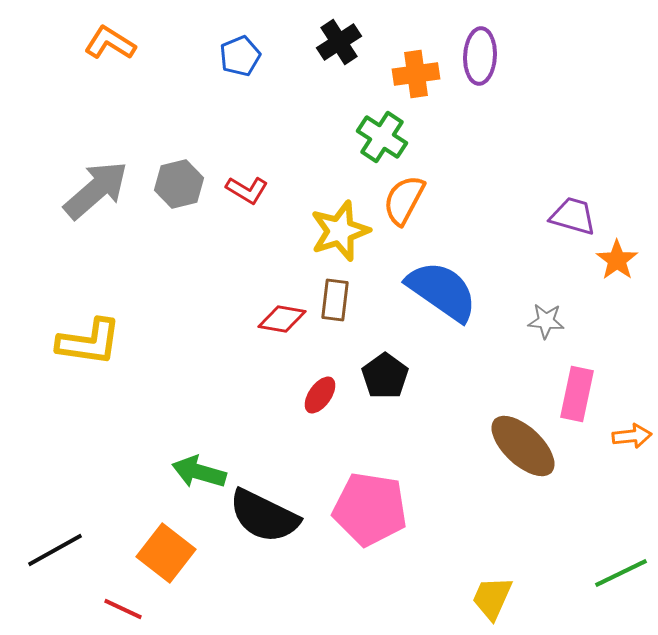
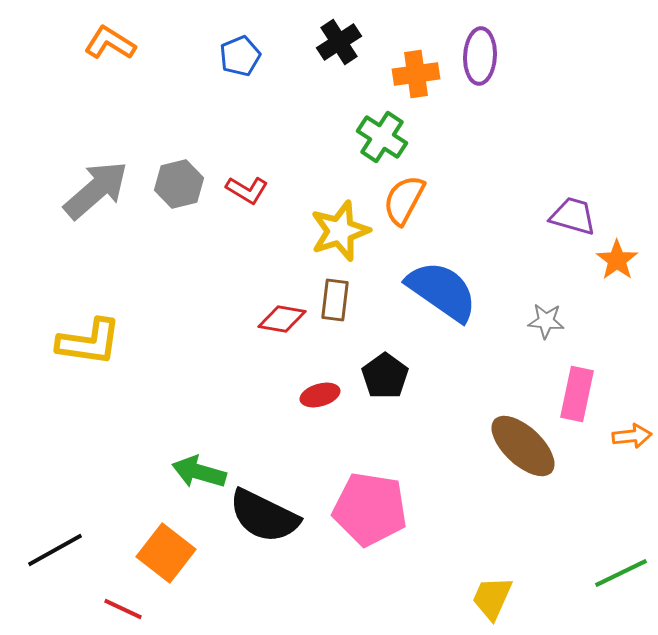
red ellipse: rotated 39 degrees clockwise
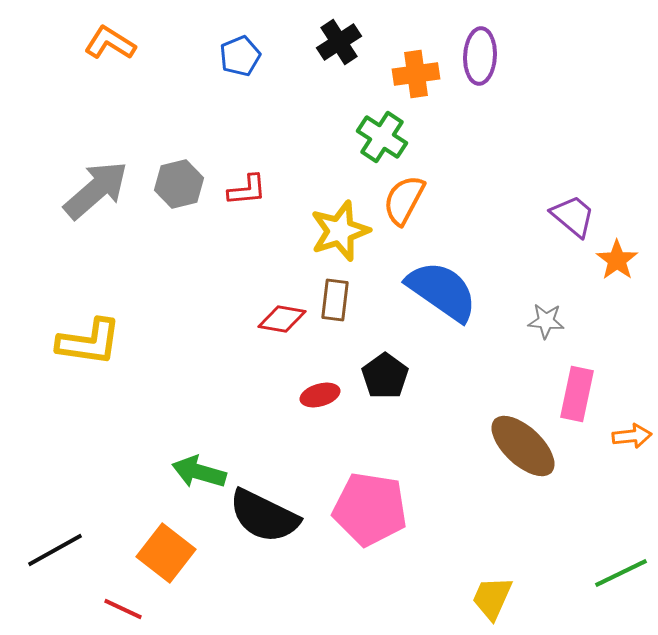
red L-shape: rotated 36 degrees counterclockwise
purple trapezoid: rotated 24 degrees clockwise
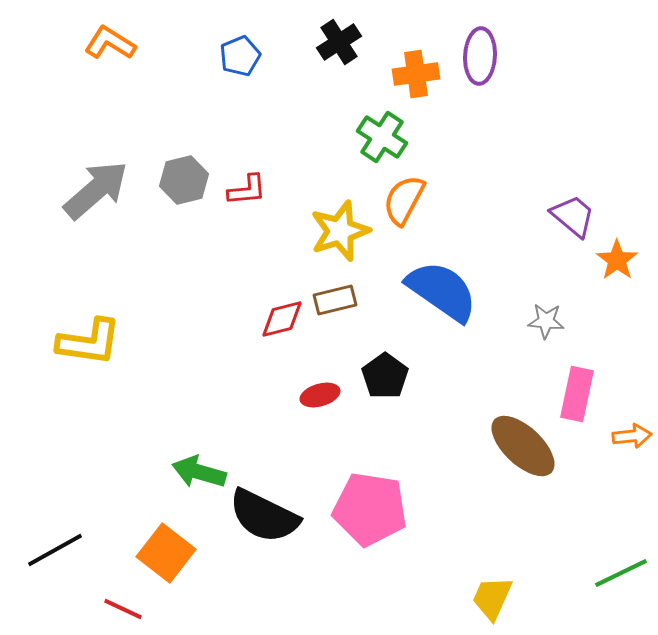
gray hexagon: moved 5 px right, 4 px up
brown rectangle: rotated 69 degrees clockwise
red diamond: rotated 24 degrees counterclockwise
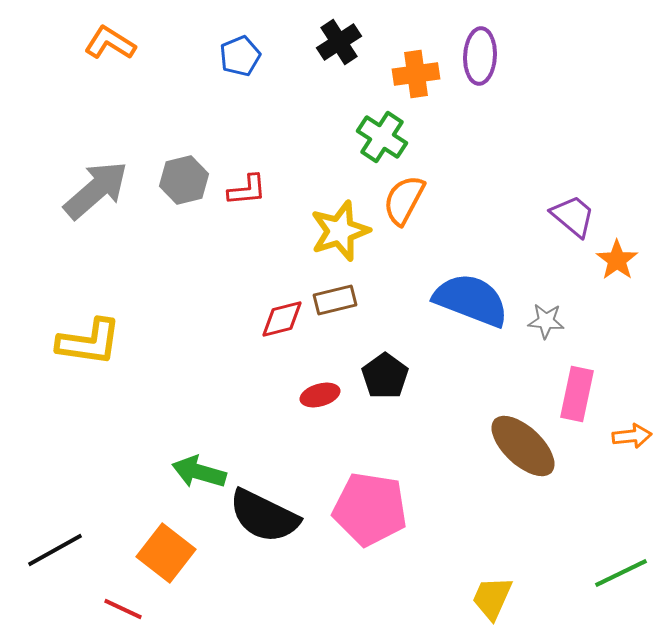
blue semicircle: moved 29 px right, 9 px down; rotated 14 degrees counterclockwise
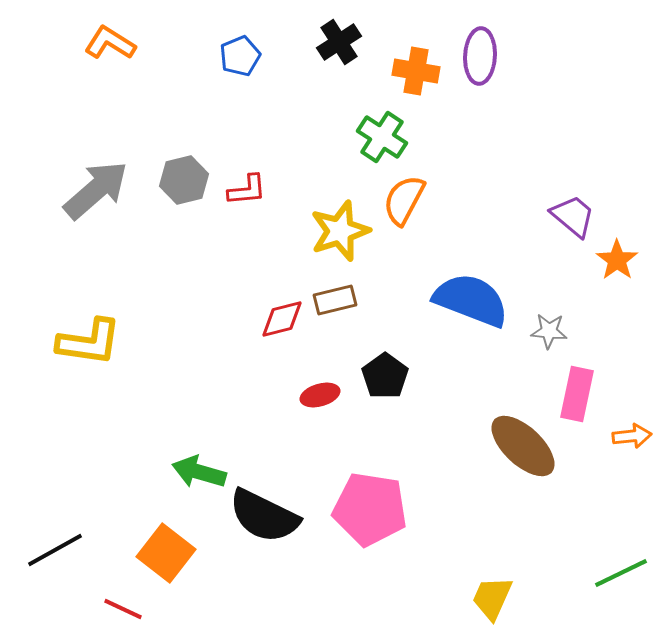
orange cross: moved 3 px up; rotated 18 degrees clockwise
gray star: moved 3 px right, 10 px down
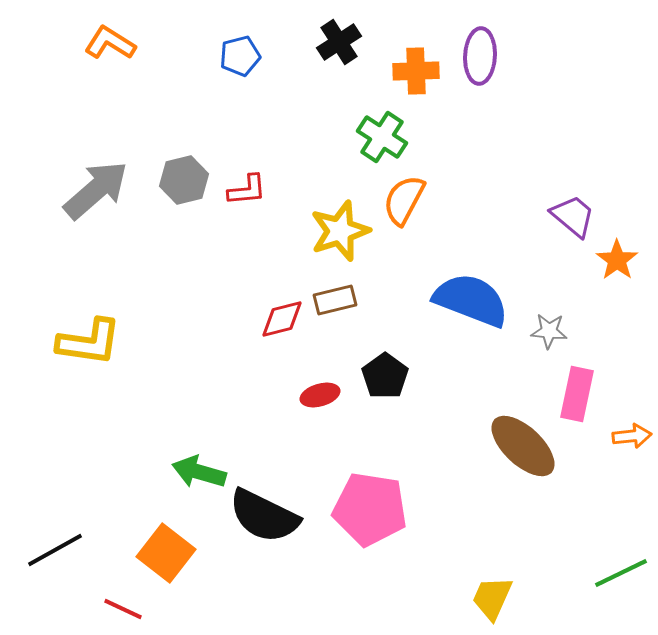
blue pentagon: rotated 9 degrees clockwise
orange cross: rotated 12 degrees counterclockwise
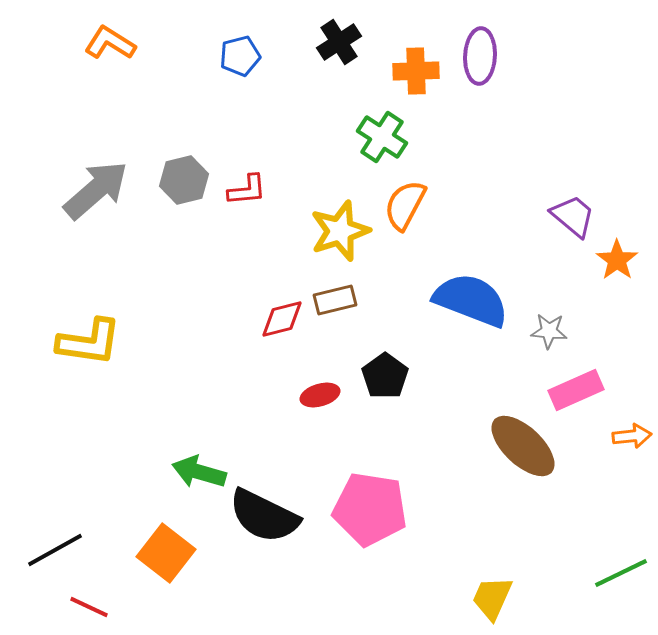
orange semicircle: moved 1 px right, 5 px down
pink rectangle: moved 1 px left, 4 px up; rotated 54 degrees clockwise
red line: moved 34 px left, 2 px up
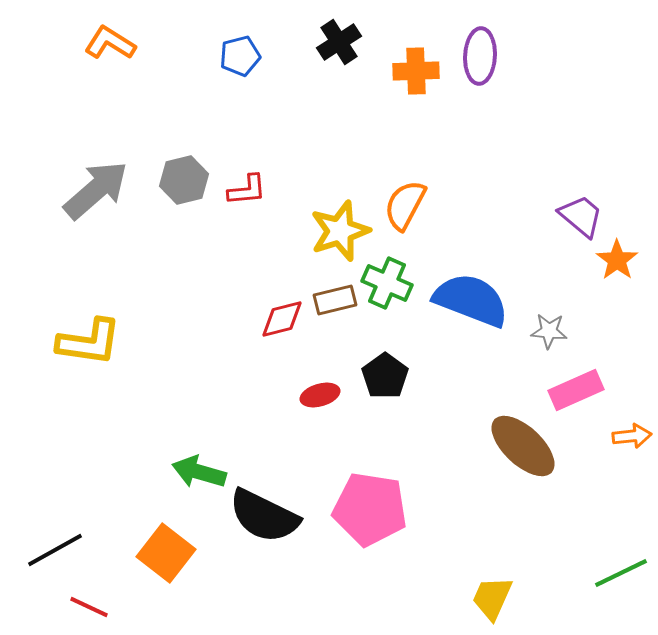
green cross: moved 5 px right, 146 px down; rotated 9 degrees counterclockwise
purple trapezoid: moved 8 px right
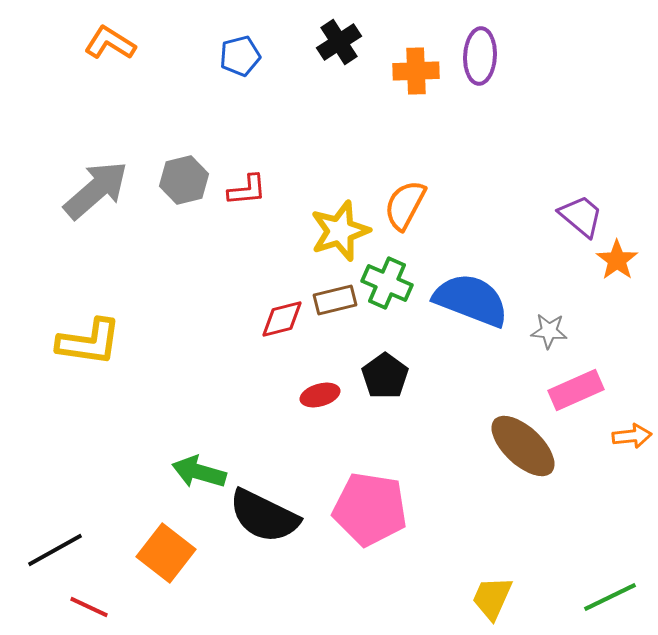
green line: moved 11 px left, 24 px down
